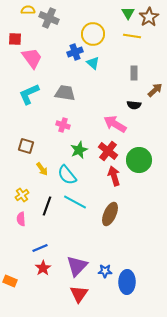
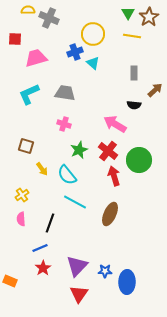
pink trapezoid: moved 4 px right; rotated 70 degrees counterclockwise
pink cross: moved 1 px right, 1 px up
black line: moved 3 px right, 17 px down
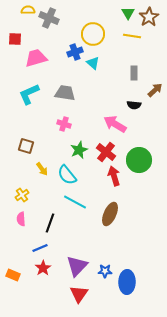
red cross: moved 2 px left, 1 px down
orange rectangle: moved 3 px right, 6 px up
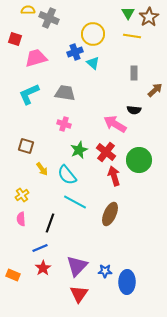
red square: rotated 16 degrees clockwise
black semicircle: moved 5 px down
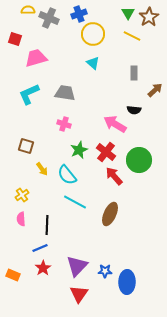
yellow line: rotated 18 degrees clockwise
blue cross: moved 4 px right, 38 px up
red arrow: rotated 24 degrees counterclockwise
black line: moved 3 px left, 2 px down; rotated 18 degrees counterclockwise
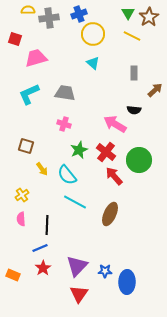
gray cross: rotated 30 degrees counterclockwise
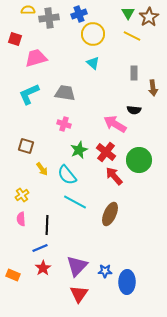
brown arrow: moved 2 px left, 2 px up; rotated 126 degrees clockwise
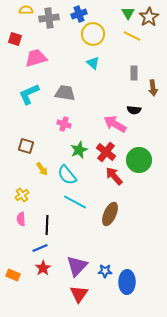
yellow semicircle: moved 2 px left
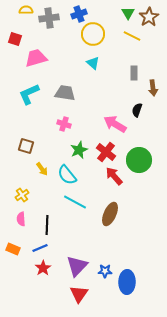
black semicircle: moved 3 px right; rotated 104 degrees clockwise
orange rectangle: moved 26 px up
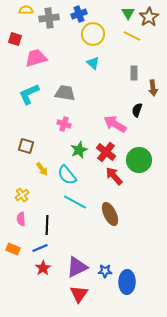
brown ellipse: rotated 50 degrees counterclockwise
purple triangle: moved 1 px down; rotated 20 degrees clockwise
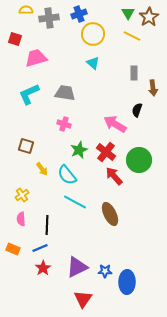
red triangle: moved 4 px right, 5 px down
